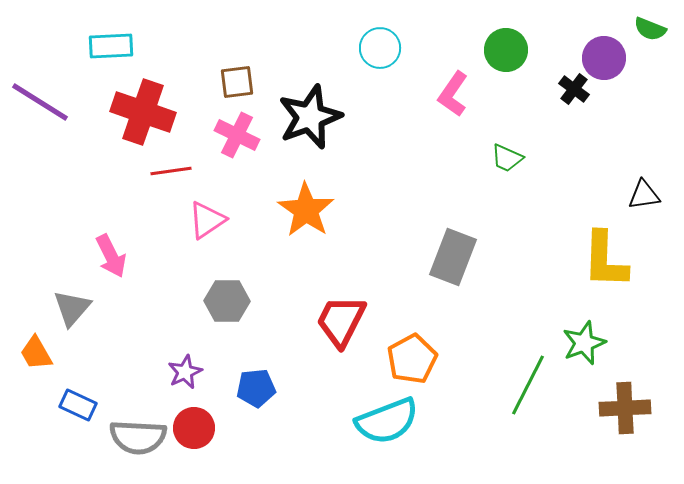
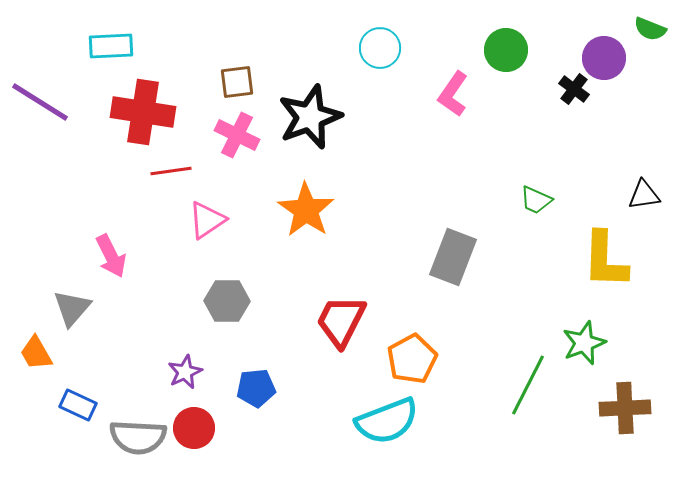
red cross: rotated 10 degrees counterclockwise
green trapezoid: moved 29 px right, 42 px down
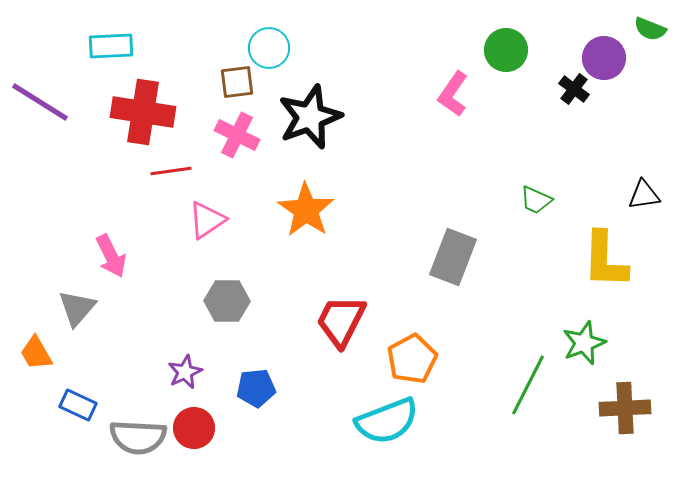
cyan circle: moved 111 px left
gray triangle: moved 5 px right
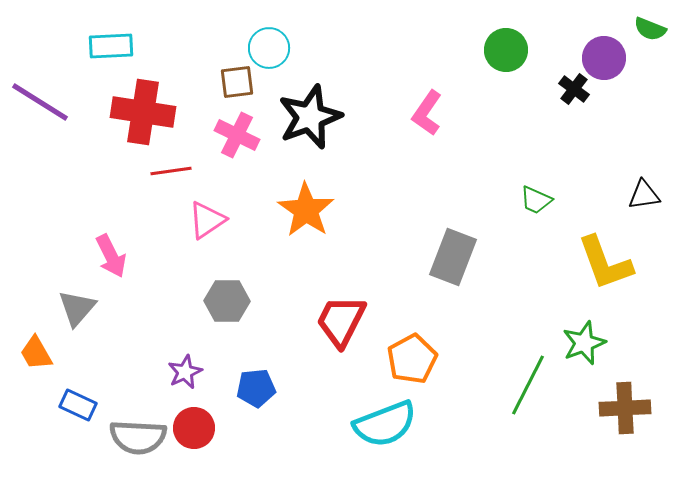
pink L-shape: moved 26 px left, 19 px down
yellow L-shape: moved 3 px down; rotated 22 degrees counterclockwise
cyan semicircle: moved 2 px left, 3 px down
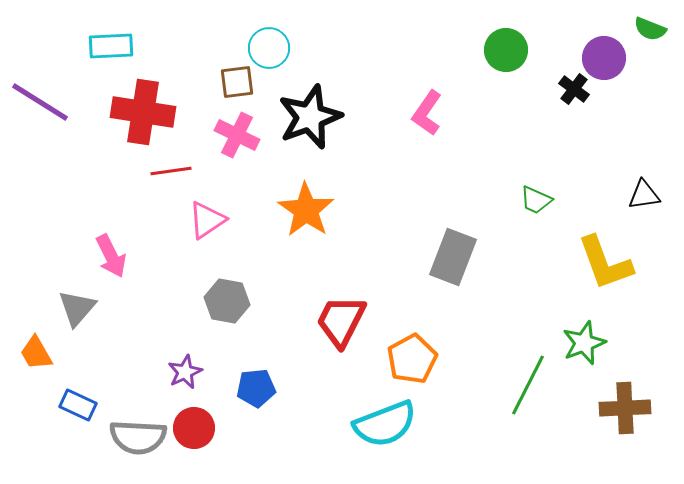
gray hexagon: rotated 9 degrees clockwise
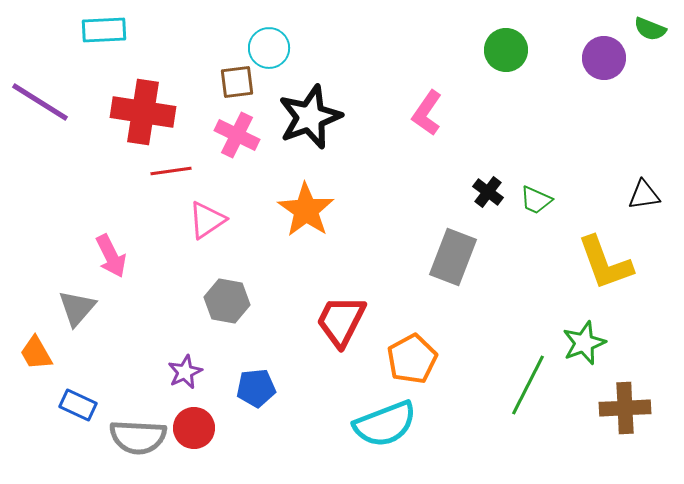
cyan rectangle: moved 7 px left, 16 px up
black cross: moved 86 px left, 103 px down
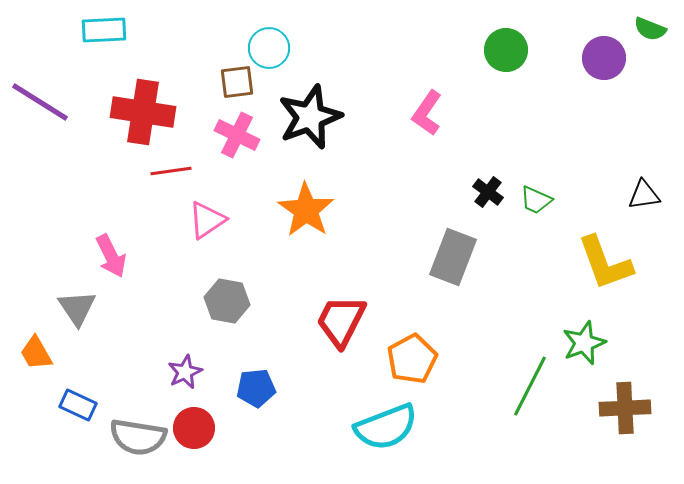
gray triangle: rotated 15 degrees counterclockwise
green line: moved 2 px right, 1 px down
cyan semicircle: moved 1 px right, 3 px down
gray semicircle: rotated 6 degrees clockwise
